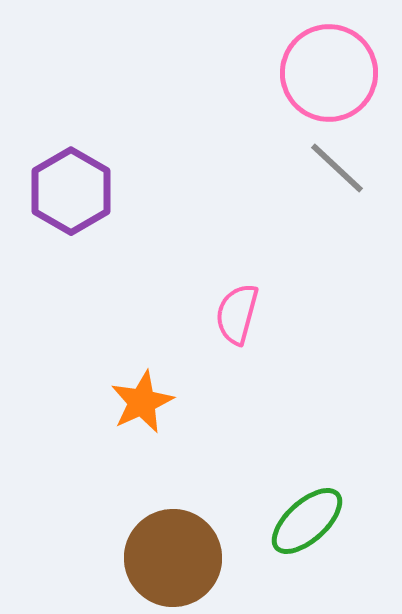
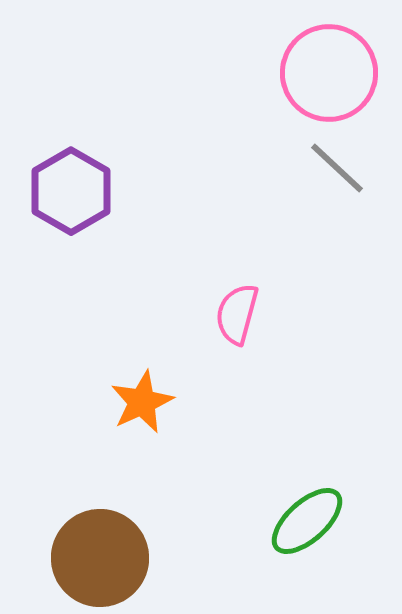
brown circle: moved 73 px left
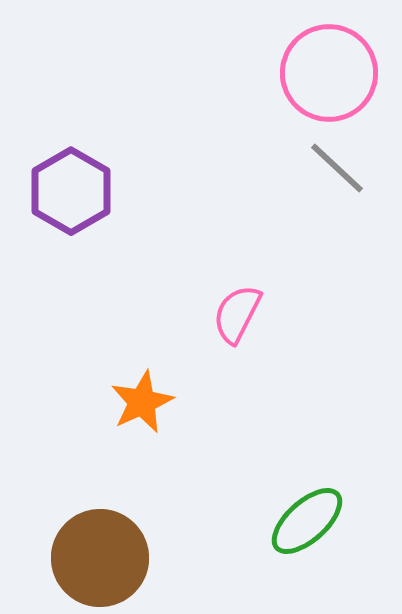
pink semicircle: rotated 12 degrees clockwise
